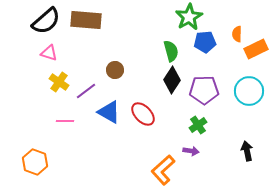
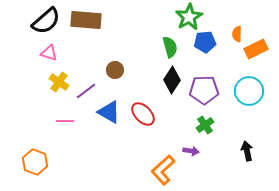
green semicircle: moved 1 px left, 4 px up
green cross: moved 7 px right
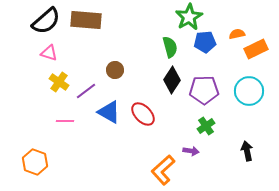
orange semicircle: rotated 77 degrees clockwise
green cross: moved 1 px right, 1 px down
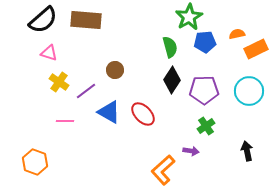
black semicircle: moved 3 px left, 1 px up
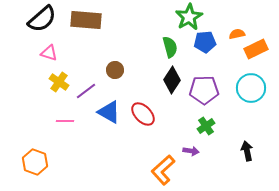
black semicircle: moved 1 px left, 1 px up
cyan circle: moved 2 px right, 3 px up
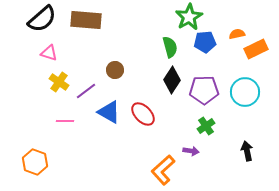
cyan circle: moved 6 px left, 4 px down
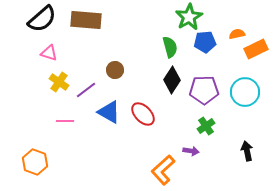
purple line: moved 1 px up
